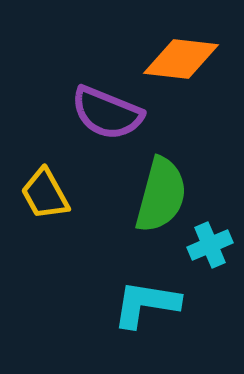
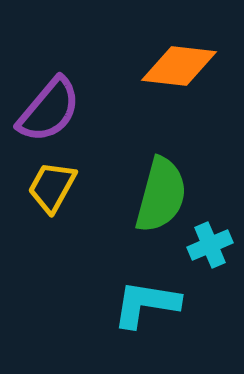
orange diamond: moved 2 px left, 7 px down
purple semicircle: moved 58 px left, 3 px up; rotated 72 degrees counterclockwise
yellow trapezoid: moved 7 px right, 7 px up; rotated 58 degrees clockwise
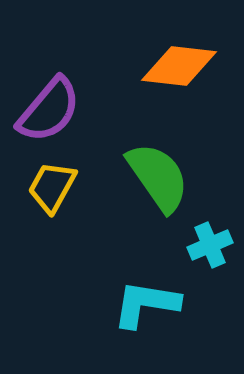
green semicircle: moved 3 px left, 18 px up; rotated 50 degrees counterclockwise
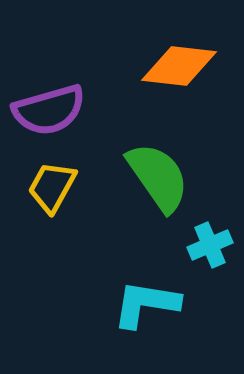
purple semicircle: rotated 34 degrees clockwise
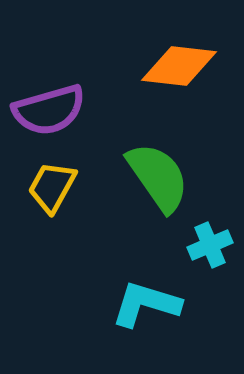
cyan L-shape: rotated 8 degrees clockwise
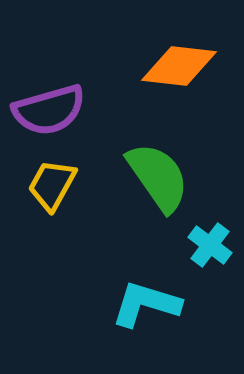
yellow trapezoid: moved 2 px up
cyan cross: rotated 30 degrees counterclockwise
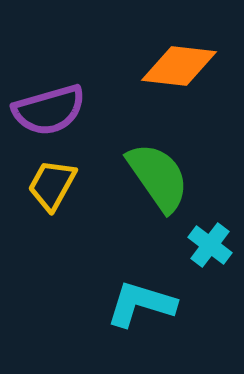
cyan L-shape: moved 5 px left
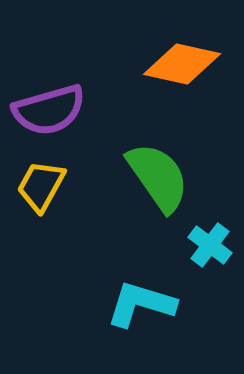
orange diamond: moved 3 px right, 2 px up; rotated 6 degrees clockwise
yellow trapezoid: moved 11 px left, 1 px down
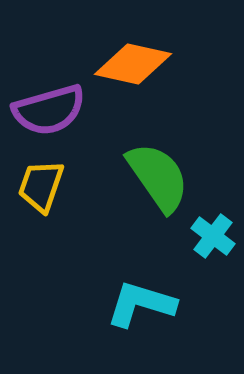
orange diamond: moved 49 px left
yellow trapezoid: rotated 10 degrees counterclockwise
cyan cross: moved 3 px right, 9 px up
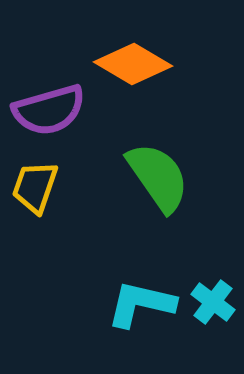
orange diamond: rotated 18 degrees clockwise
yellow trapezoid: moved 6 px left, 1 px down
cyan cross: moved 66 px down
cyan L-shape: rotated 4 degrees counterclockwise
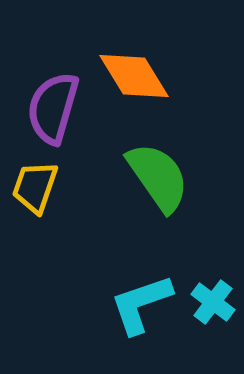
orange diamond: moved 1 px right, 12 px down; rotated 28 degrees clockwise
purple semicircle: moved 4 px right, 2 px up; rotated 122 degrees clockwise
cyan L-shape: rotated 32 degrees counterclockwise
